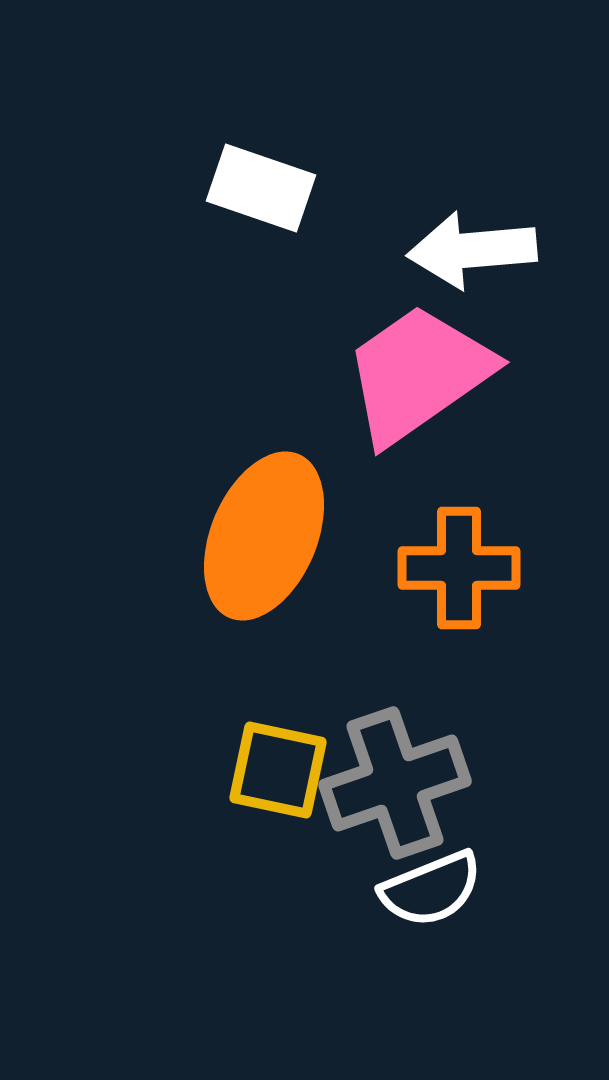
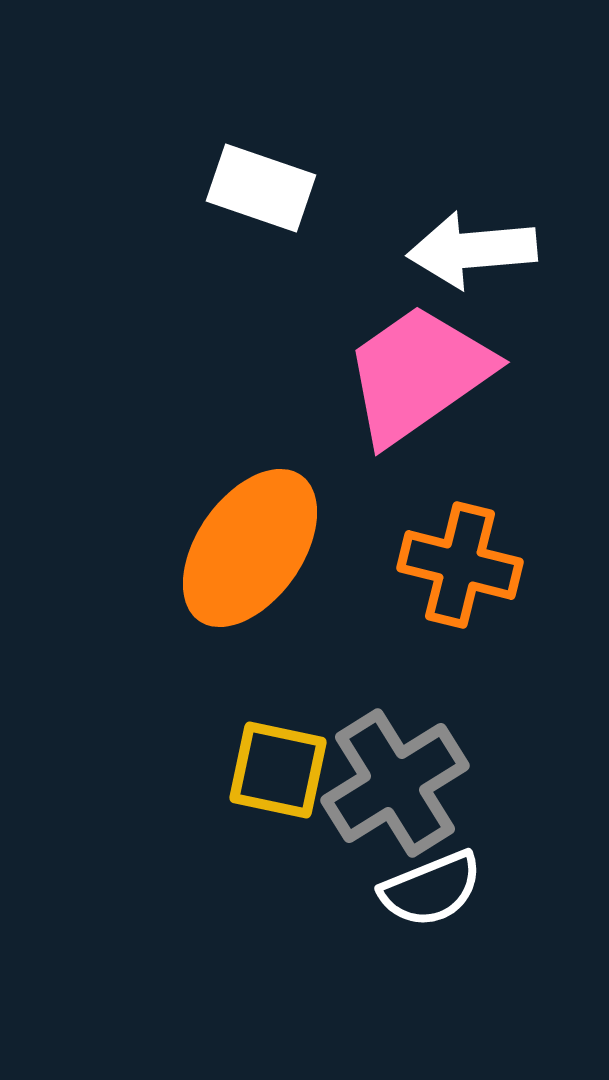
orange ellipse: moved 14 px left, 12 px down; rotated 12 degrees clockwise
orange cross: moved 1 px right, 3 px up; rotated 14 degrees clockwise
gray cross: rotated 13 degrees counterclockwise
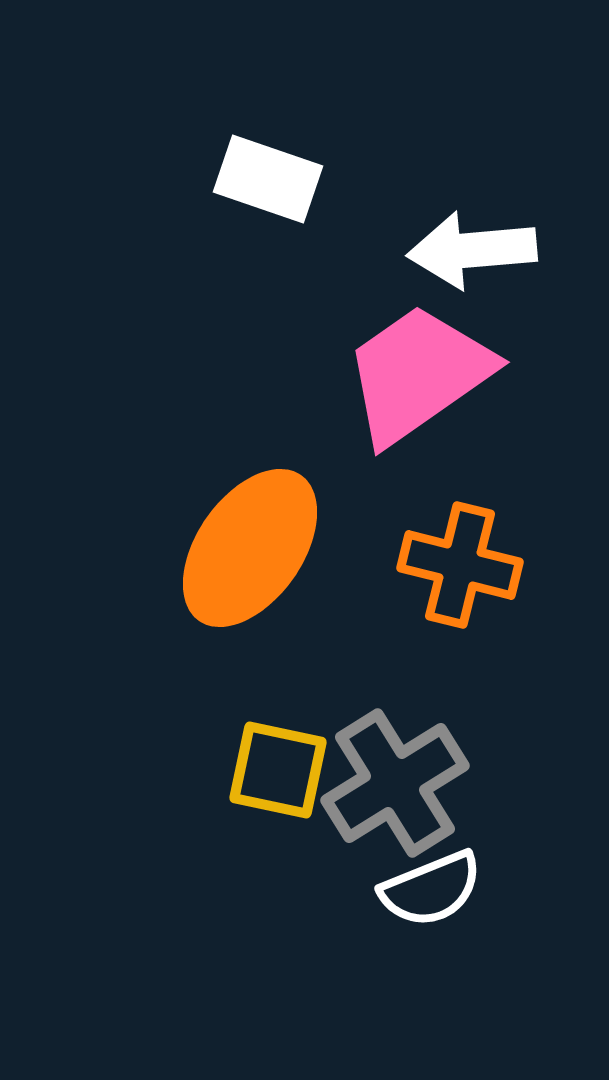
white rectangle: moved 7 px right, 9 px up
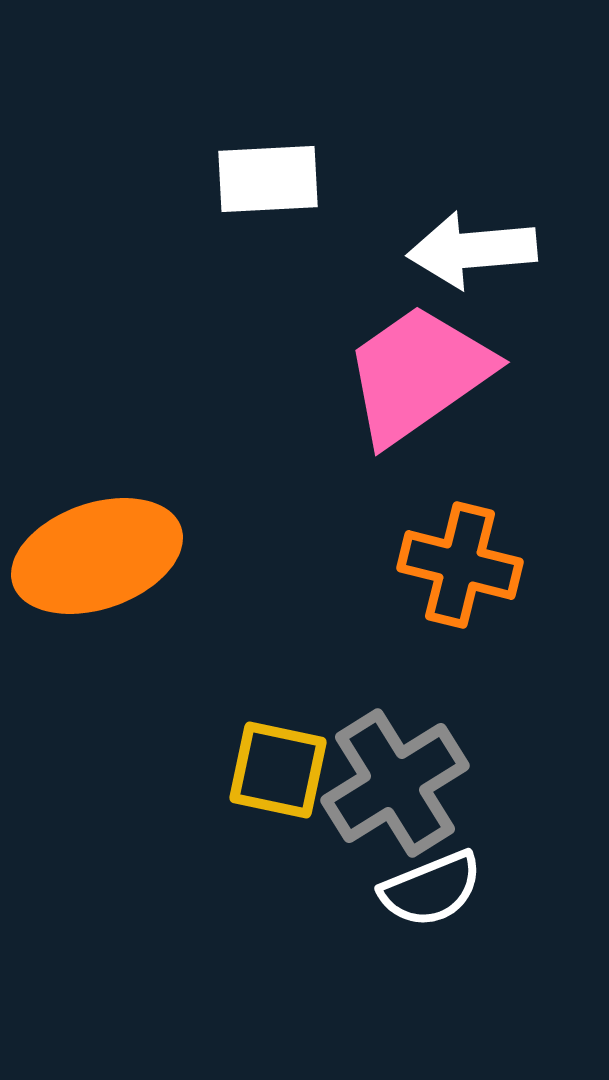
white rectangle: rotated 22 degrees counterclockwise
orange ellipse: moved 153 px left, 8 px down; rotated 36 degrees clockwise
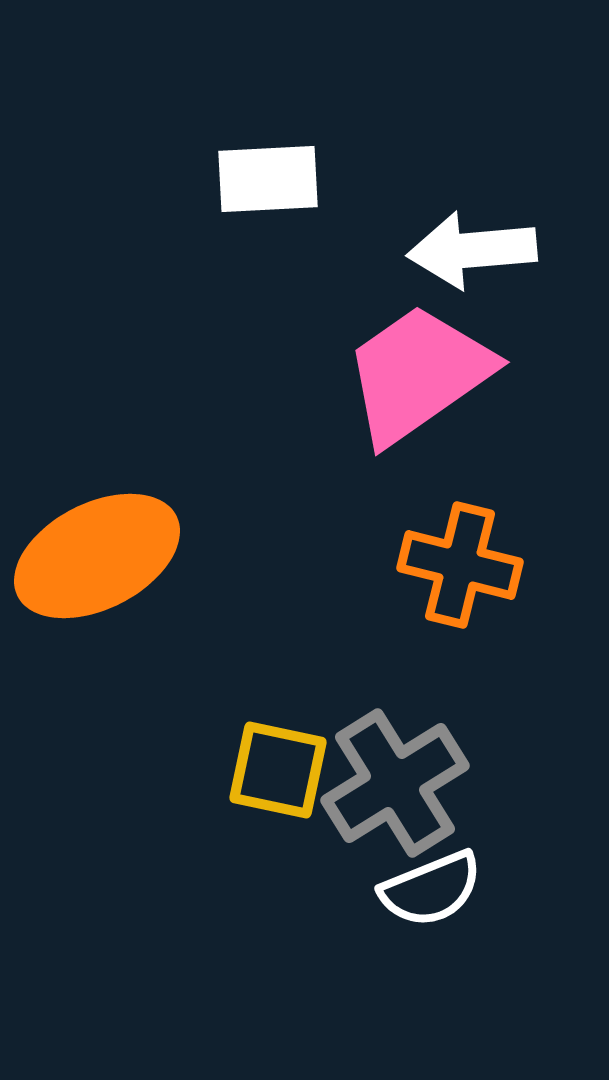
orange ellipse: rotated 8 degrees counterclockwise
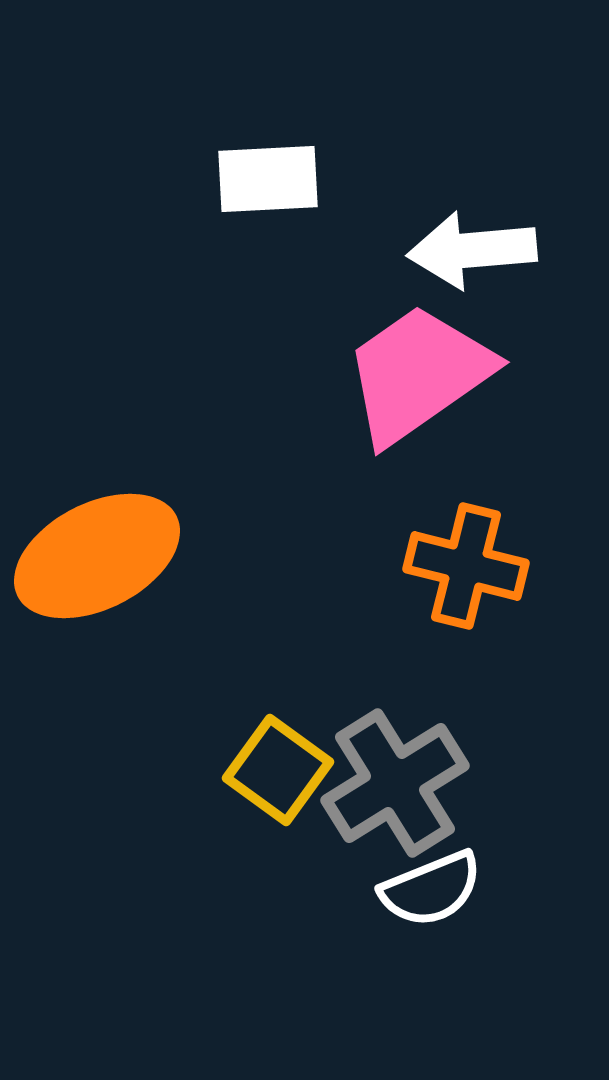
orange cross: moved 6 px right, 1 px down
yellow square: rotated 24 degrees clockwise
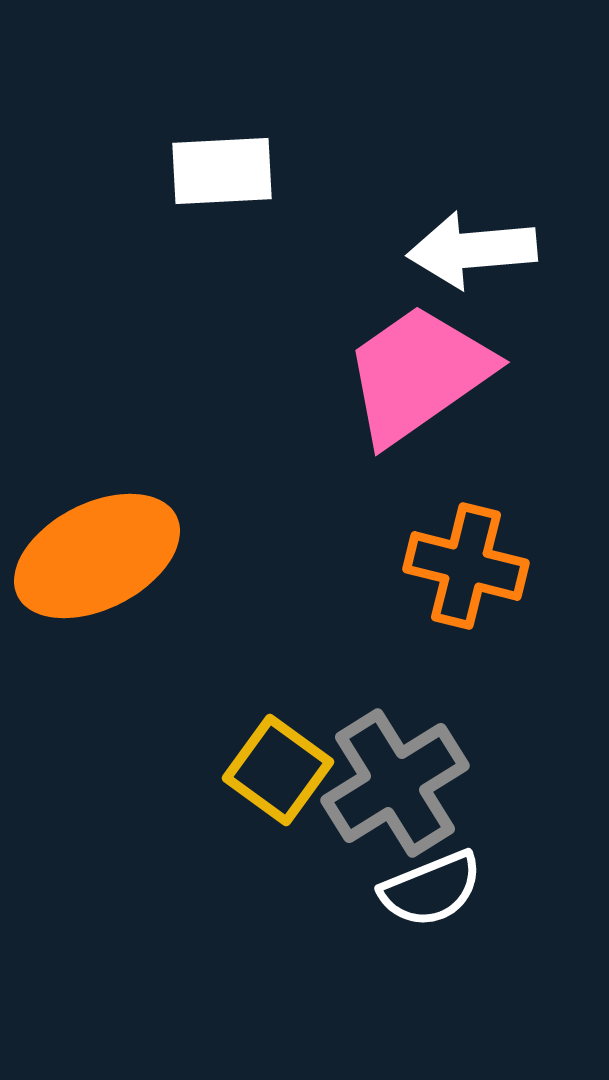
white rectangle: moved 46 px left, 8 px up
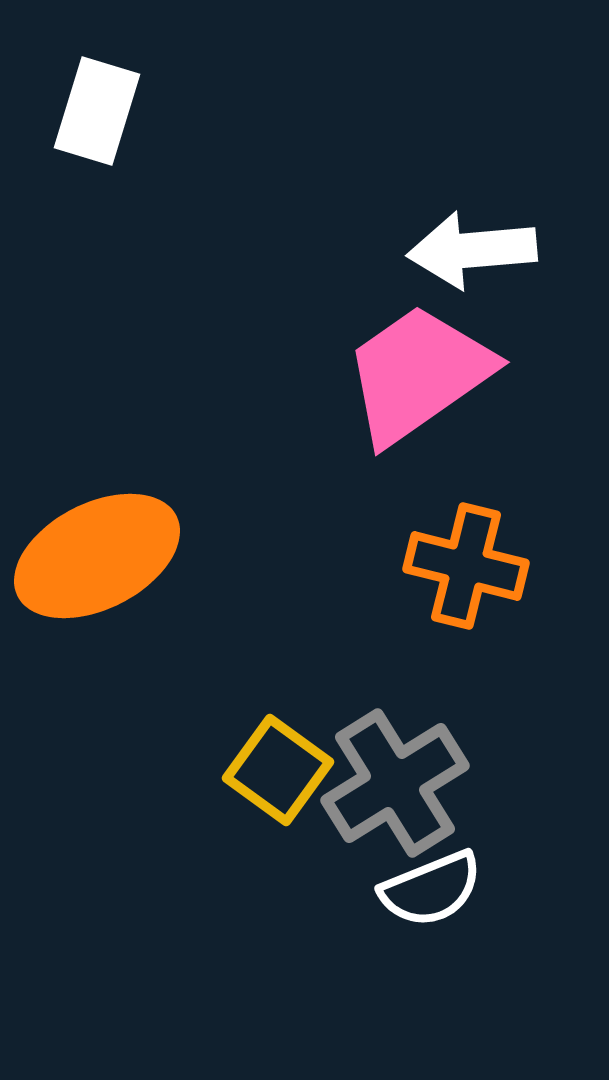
white rectangle: moved 125 px left, 60 px up; rotated 70 degrees counterclockwise
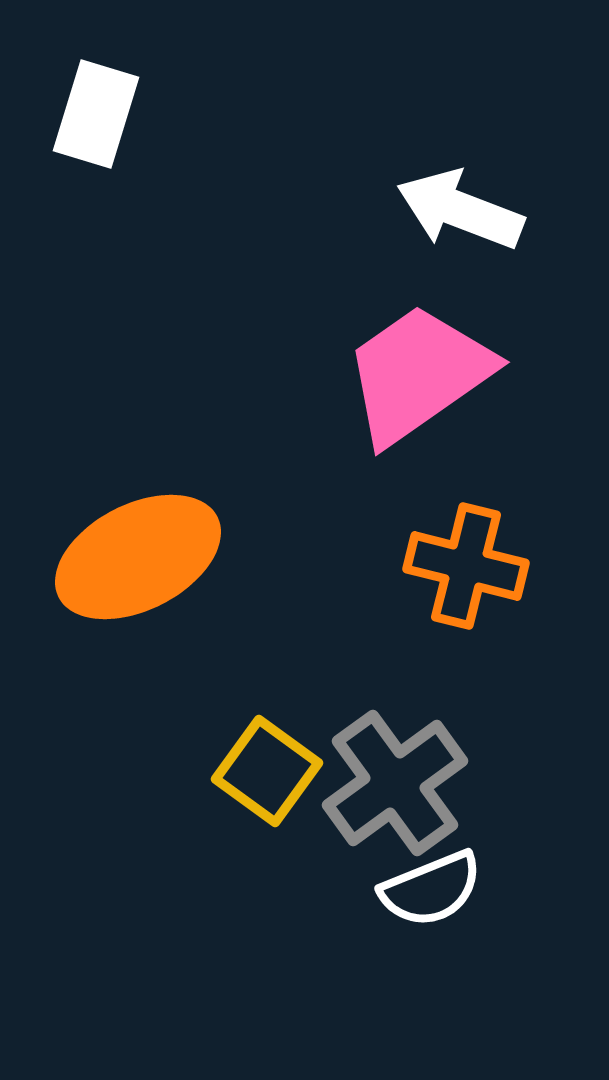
white rectangle: moved 1 px left, 3 px down
white arrow: moved 12 px left, 40 px up; rotated 26 degrees clockwise
orange ellipse: moved 41 px right, 1 px down
yellow square: moved 11 px left, 1 px down
gray cross: rotated 4 degrees counterclockwise
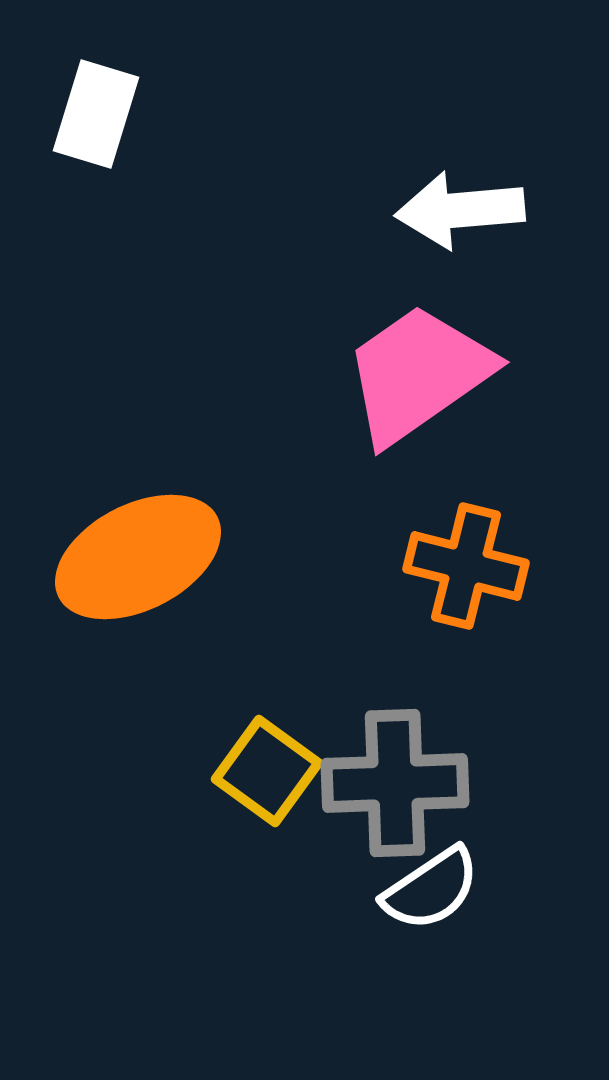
white arrow: rotated 26 degrees counterclockwise
gray cross: rotated 34 degrees clockwise
white semicircle: rotated 12 degrees counterclockwise
